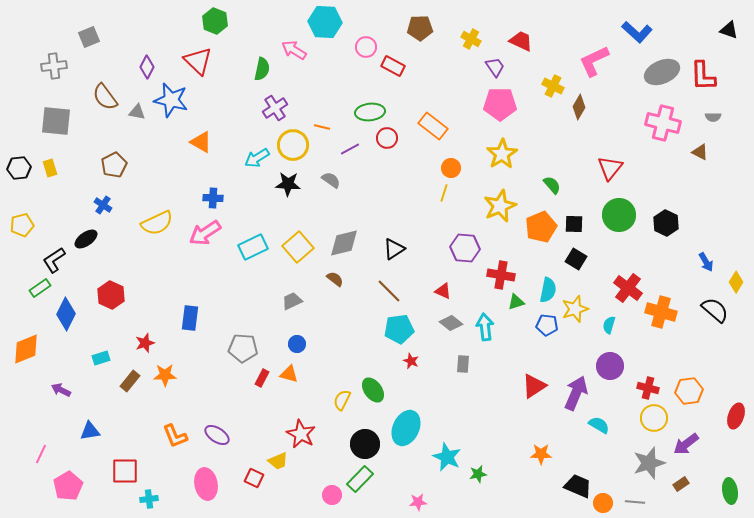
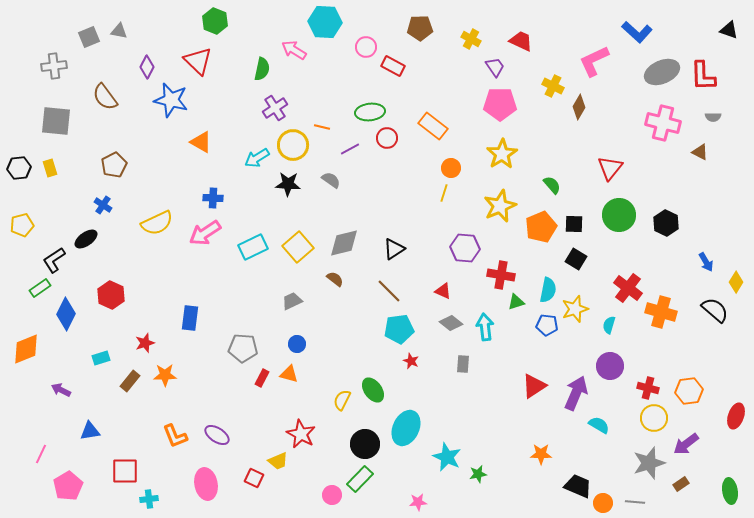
gray triangle at (137, 112): moved 18 px left, 81 px up
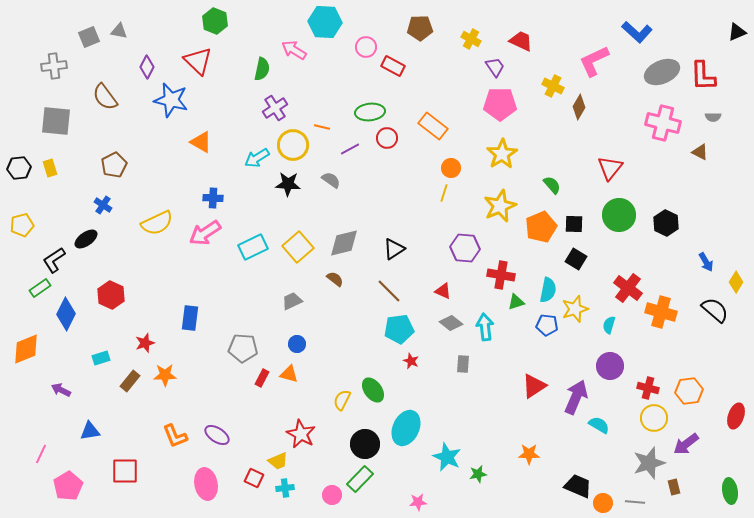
black triangle at (729, 30): moved 8 px right, 2 px down; rotated 42 degrees counterclockwise
purple arrow at (576, 393): moved 4 px down
orange star at (541, 454): moved 12 px left
brown rectangle at (681, 484): moved 7 px left, 3 px down; rotated 70 degrees counterclockwise
cyan cross at (149, 499): moved 136 px right, 11 px up
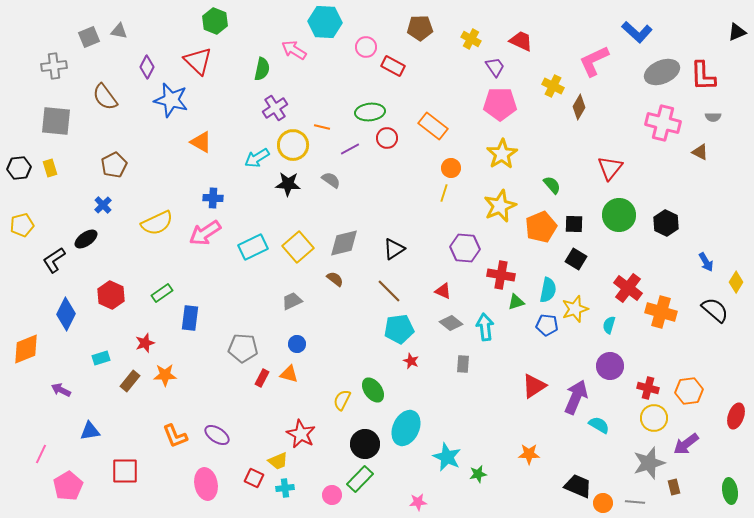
blue cross at (103, 205): rotated 12 degrees clockwise
green rectangle at (40, 288): moved 122 px right, 5 px down
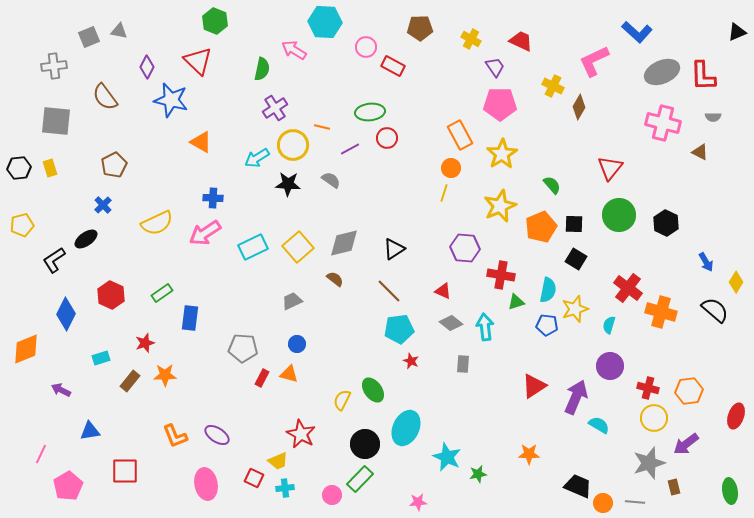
orange rectangle at (433, 126): moved 27 px right, 9 px down; rotated 24 degrees clockwise
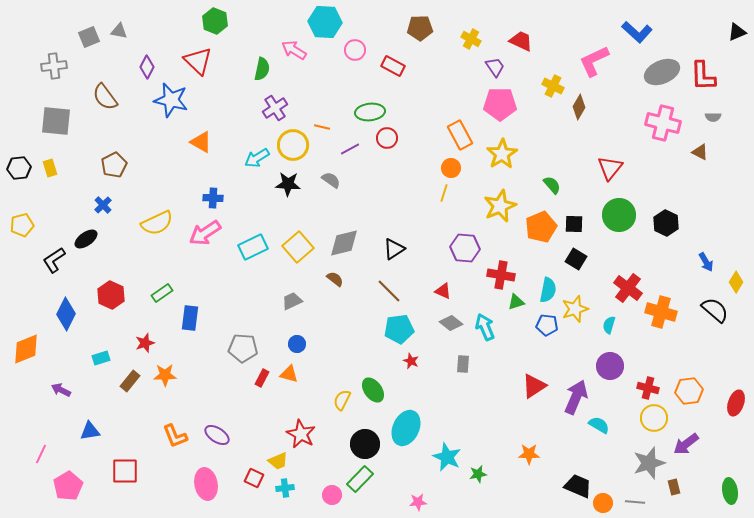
pink circle at (366, 47): moved 11 px left, 3 px down
cyan arrow at (485, 327): rotated 16 degrees counterclockwise
red ellipse at (736, 416): moved 13 px up
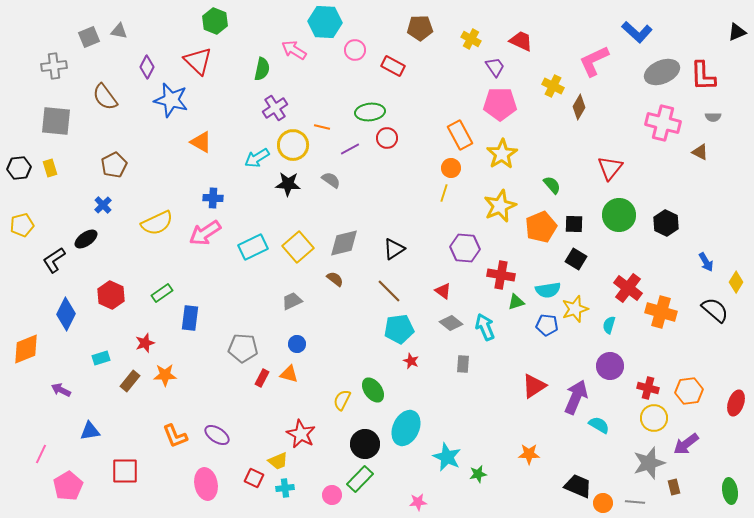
cyan semicircle at (548, 290): rotated 70 degrees clockwise
red triangle at (443, 291): rotated 12 degrees clockwise
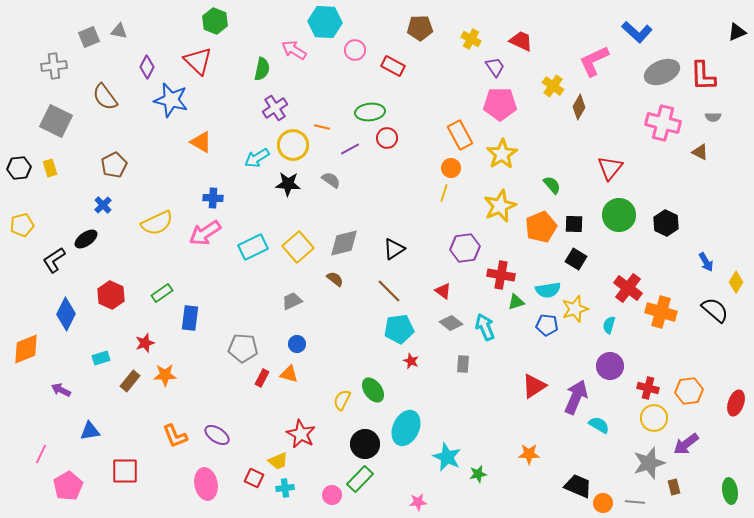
yellow cross at (553, 86): rotated 10 degrees clockwise
gray square at (56, 121): rotated 20 degrees clockwise
purple hexagon at (465, 248): rotated 12 degrees counterclockwise
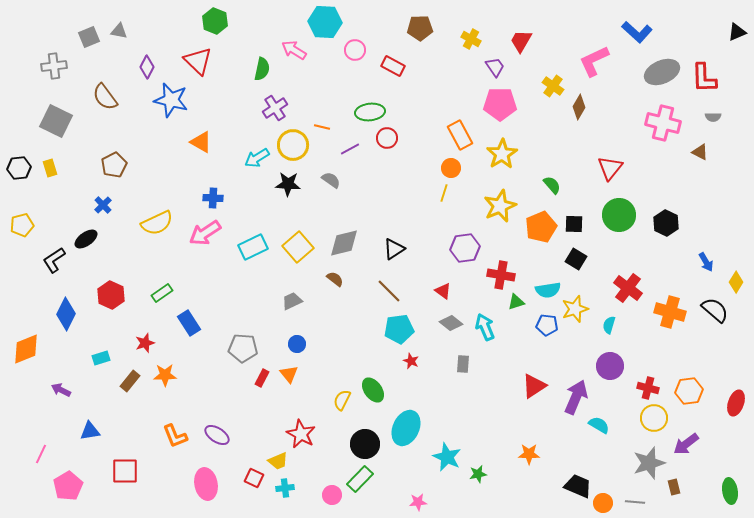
red trapezoid at (521, 41): rotated 85 degrees counterclockwise
red L-shape at (703, 76): moved 1 px right, 2 px down
orange cross at (661, 312): moved 9 px right
blue rectangle at (190, 318): moved 1 px left, 5 px down; rotated 40 degrees counterclockwise
orange triangle at (289, 374): rotated 36 degrees clockwise
